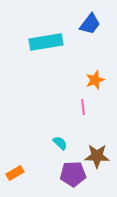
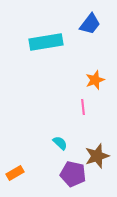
brown star: rotated 20 degrees counterclockwise
purple pentagon: rotated 15 degrees clockwise
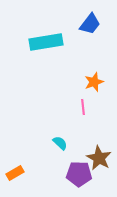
orange star: moved 1 px left, 2 px down
brown star: moved 2 px right, 2 px down; rotated 25 degrees counterclockwise
purple pentagon: moved 6 px right; rotated 10 degrees counterclockwise
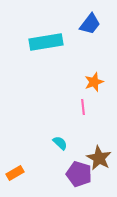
purple pentagon: rotated 15 degrees clockwise
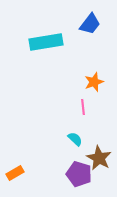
cyan semicircle: moved 15 px right, 4 px up
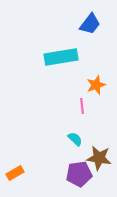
cyan rectangle: moved 15 px right, 15 px down
orange star: moved 2 px right, 3 px down
pink line: moved 1 px left, 1 px up
brown star: rotated 20 degrees counterclockwise
purple pentagon: rotated 25 degrees counterclockwise
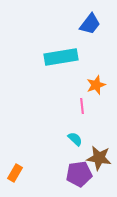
orange rectangle: rotated 30 degrees counterclockwise
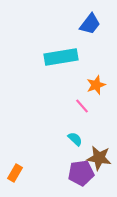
pink line: rotated 35 degrees counterclockwise
purple pentagon: moved 2 px right, 1 px up
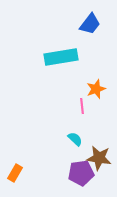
orange star: moved 4 px down
pink line: rotated 35 degrees clockwise
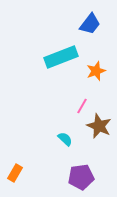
cyan rectangle: rotated 12 degrees counterclockwise
orange star: moved 18 px up
pink line: rotated 35 degrees clockwise
cyan semicircle: moved 10 px left
brown star: moved 32 px up; rotated 15 degrees clockwise
purple pentagon: moved 4 px down
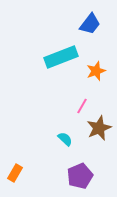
brown star: moved 2 px down; rotated 25 degrees clockwise
purple pentagon: moved 1 px left, 1 px up; rotated 15 degrees counterclockwise
